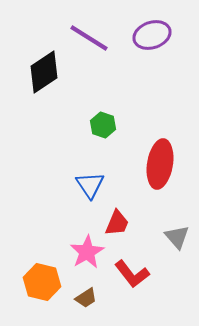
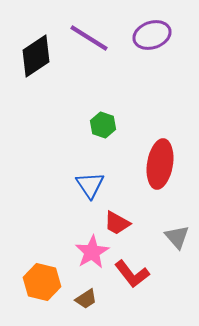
black diamond: moved 8 px left, 16 px up
red trapezoid: rotated 96 degrees clockwise
pink star: moved 5 px right
brown trapezoid: moved 1 px down
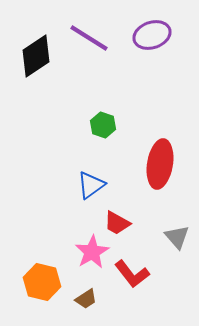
blue triangle: moved 1 px right; rotated 28 degrees clockwise
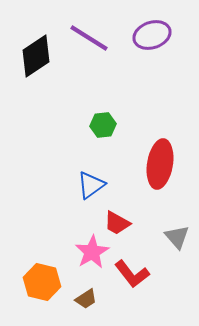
green hexagon: rotated 25 degrees counterclockwise
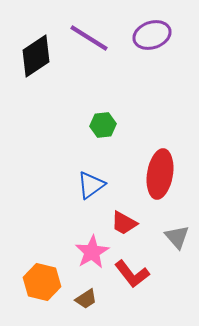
red ellipse: moved 10 px down
red trapezoid: moved 7 px right
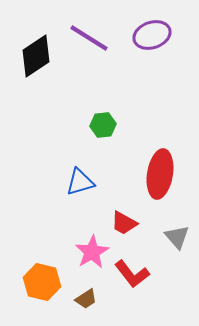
blue triangle: moved 11 px left, 3 px up; rotated 20 degrees clockwise
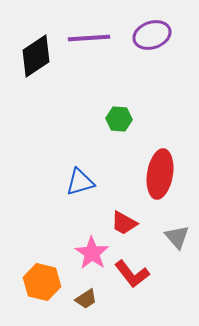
purple line: rotated 36 degrees counterclockwise
green hexagon: moved 16 px right, 6 px up; rotated 10 degrees clockwise
pink star: moved 1 px down; rotated 8 degrees counterclockwise
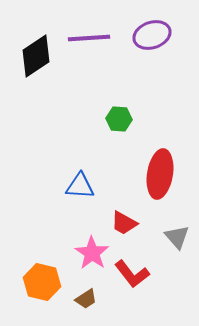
blue triangle: moved 4 px down; rotated 20 degrees clockwise
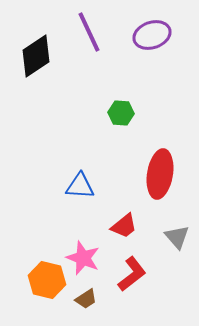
purple line: moved 6 px up; rotated 69 degrees clockwise
green hexagon: moved 2 px right, 6 px up
red trapezoid: moved 3 px down; rotated 68 degrees counterclockwise
pink star: moved 9 px left, 5 px down; rotated 12 degrees counterclockwise
red L-shape: rotated 90 degrees counterclockwise
orange hexagon: moved 5 px right, 2 px up
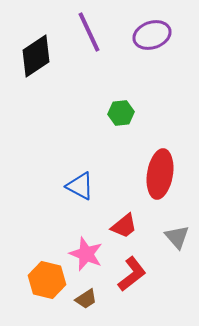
green hexagon: rotated 10 degrees counterclockwise
blue triangle: rotated 24 degrees clockwise
pink star: moved 3 px right, 4 px up
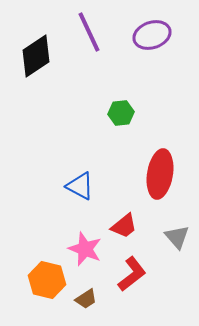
pink star: moved 1 px left, 5 px up
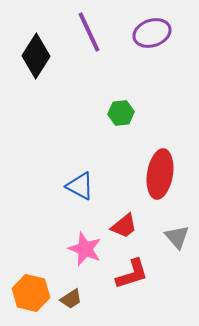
purple ellipse: moved 2 px up
black diamond: rotated 24 degrees counterclockwise
red L-shape: rotated 21 degrees clockwise
orange hexagon: moved 16 px left, 13 px down
brown trapezoid: moved 15 px left
